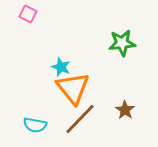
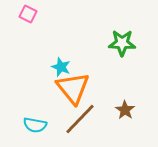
green star: rotated 8 degrees clockwise
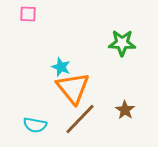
pink square: rotated 24 degrees counterclockwise
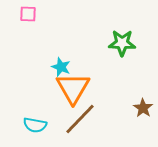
orange triangle: rotated 9 degrees clockwise
brown star: moved 18 px right, 2 px up
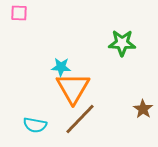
pink square: moved 9 px left, 1 px up
cyan star: rotated 18 degrees counterclockwise
brown star: moved 1 px down
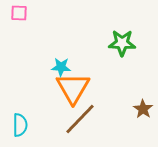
cyan semicircle: moved 15 px left; rotated 100 degrees counterclockwise
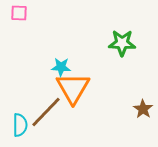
brown line: moved 34 px left, 7 px up
